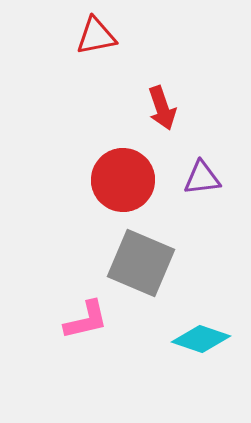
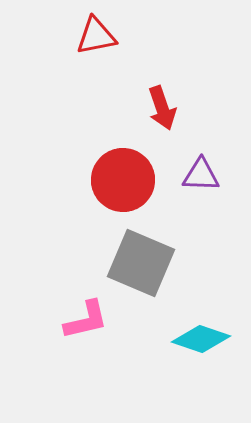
purple triangle: moved 1 px left, 3 px up; rotated 9 degrees clockwise
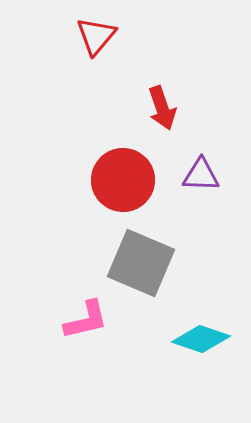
red triangle: rotated 39 degrees counterclockwise
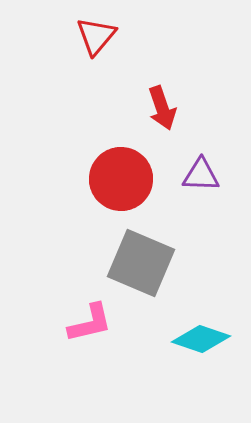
red circle: moved 2 px left, 1 px up
pink L-shape: moved 4 px right, 3 px down
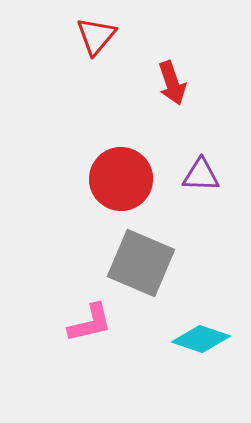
red arrow: moved 10 px right, 25 px up
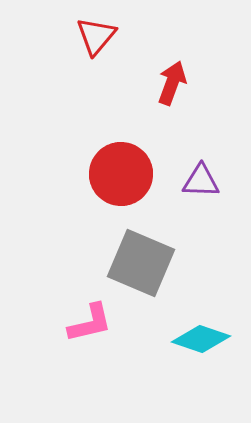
red arrow: rotated 141 degrees counterclockwise
purple triangle: moved 6 px down
red circle: moved 5 px up
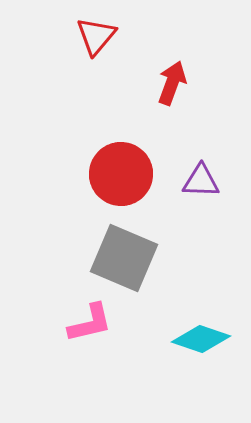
gray square: moved 17 px left, 5 px up
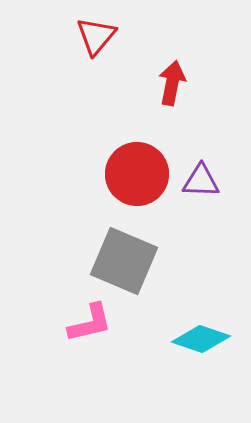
red arrow: rotated 9 degrees counterclockwise
red circle: moved 16 px right
gray square: moved 3 px down
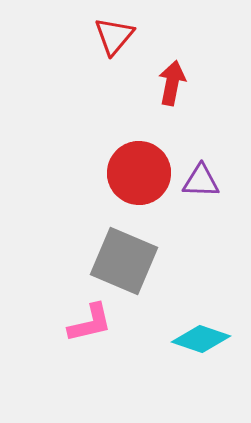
red triangle: moved 18 px right
red circle: moved 2 px right, 1 px up
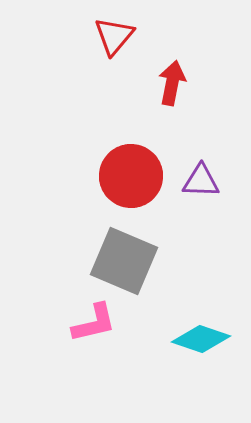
red circle: moved 8 px left, 3 px down
pink L-shape: moved 4 px right
